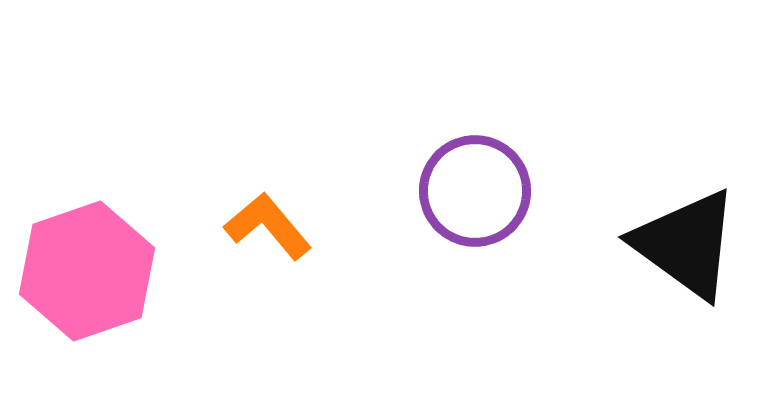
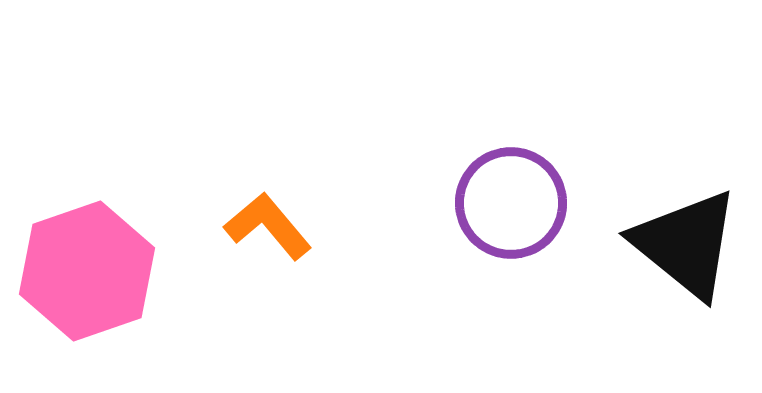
purple circle: moved 36 px right, 12 px down
black triangle: rotated 3 degrees clockwise
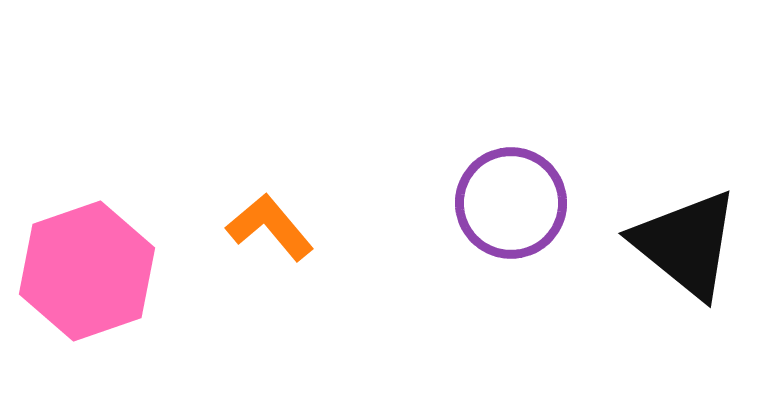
orange L-shape: moved 2 px right, 1 px down
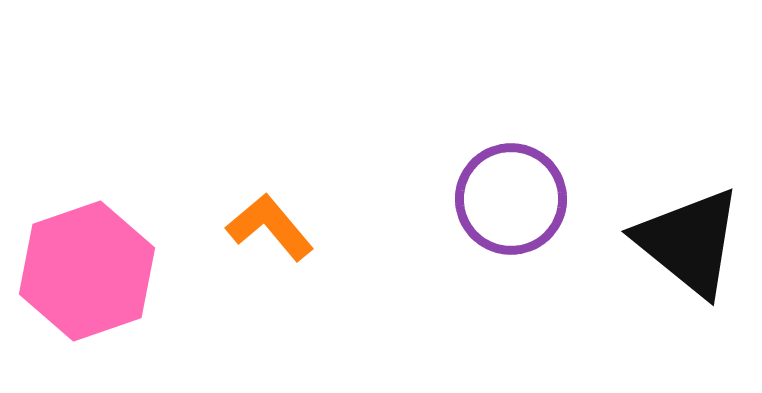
purple circle: moved 4 px up
black triangle: moved 3 px right, 2 px up
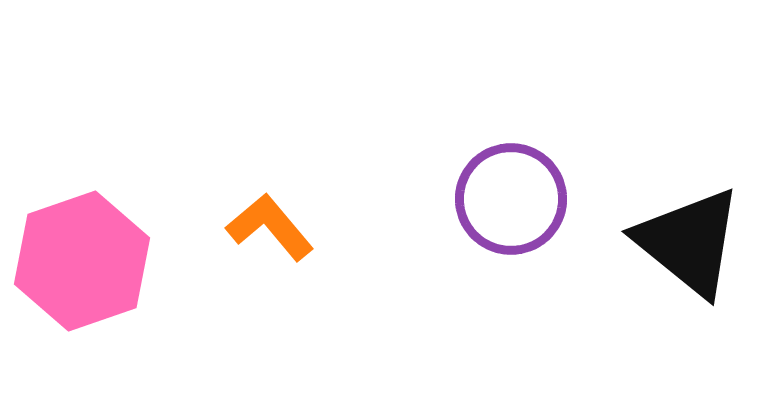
pink hexagon: moved 5 px left, 10 px up
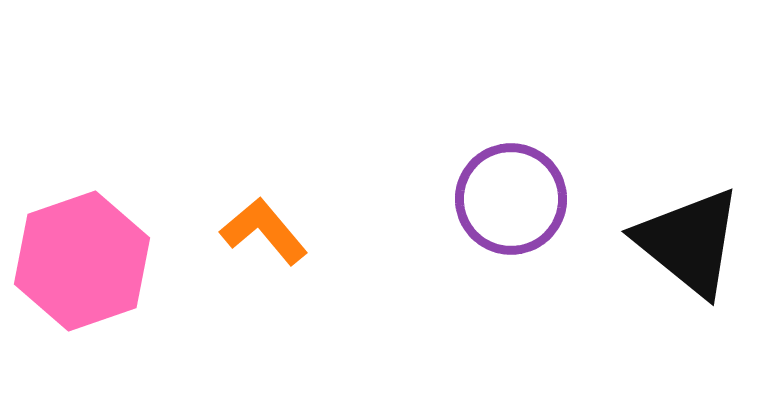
orange L-shape: moved 6 px left, 4 px down
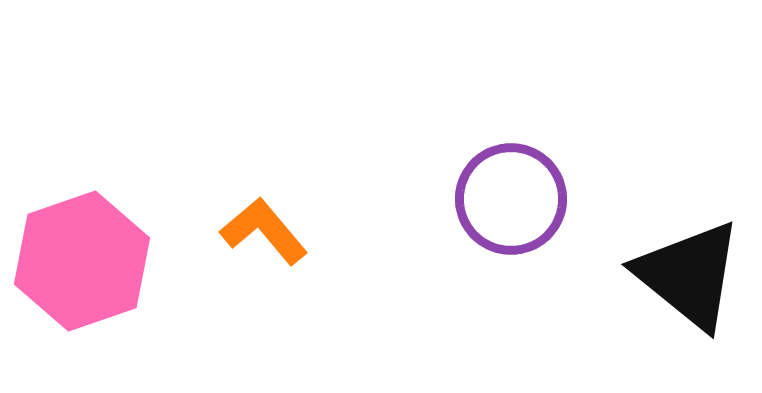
black triangle: moved 33 px down
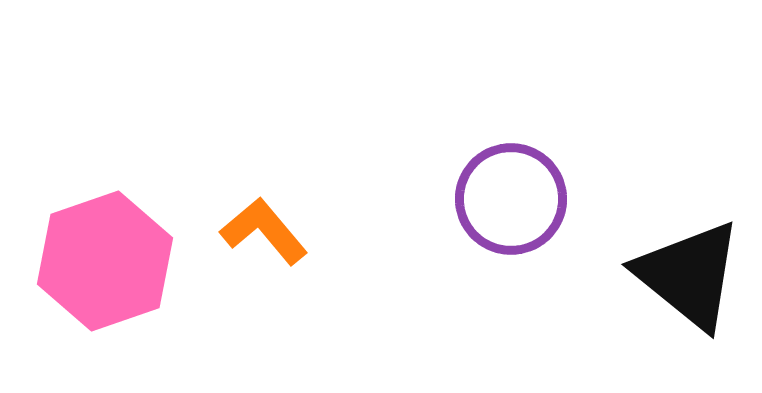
pink hexagon: moved 23 px right
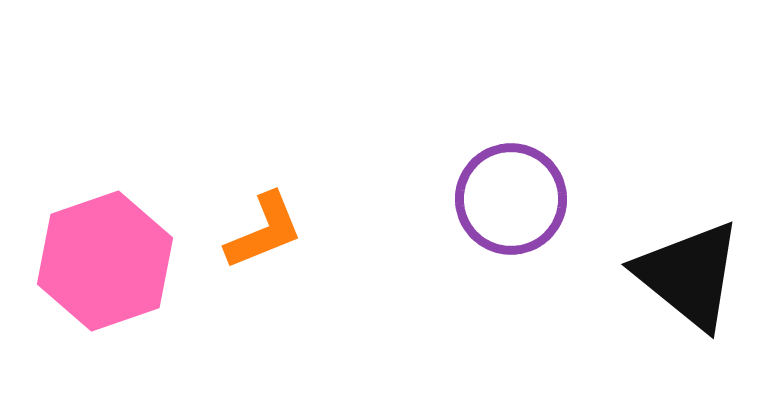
orange L-shape: rotated 108 degrees clockwise
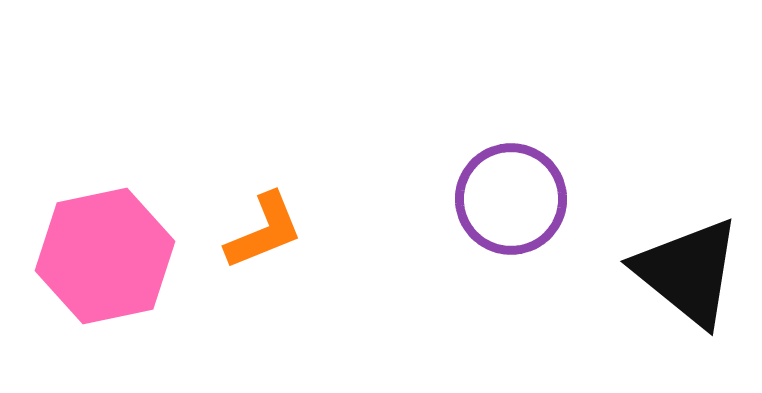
pink hexagon: moved 5 px up; rotated 7 degrees clockwise
black triangle: moved 1 px left, 3 px up
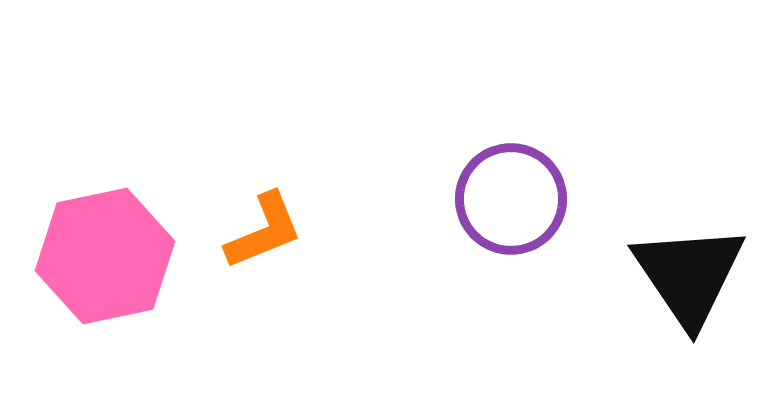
black triangle: moved 1 px right, 3 px down; rotated 17 degrees clockwise
